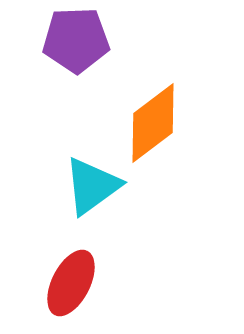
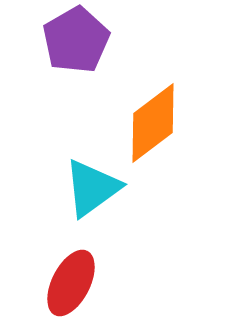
purple pentagon: rotated 28 degrees counterclockwise
cyan triangle: moved 2 px down
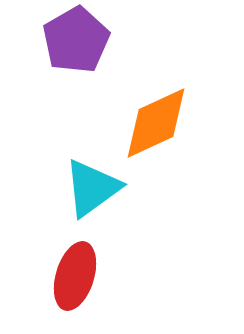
orange diamond: moved 3 px right; rotated 12 degrees clockwise
red ellipse: moved 4 px right, 7 px up; rotated 10 degrees counterclockwise
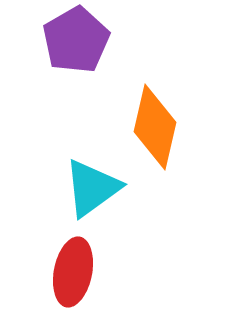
orange diamond: moved 1 px left, 4 px down; rotated 52 degrees counterclockwise
red ellipse: moved 2 px left, 4 px up; rotated 6 degrees counterclockwise
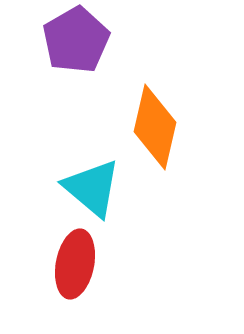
cyan triangle: rotated 44 degrees counterclockwise
red ellipse: moved 2 px right, 8 px up
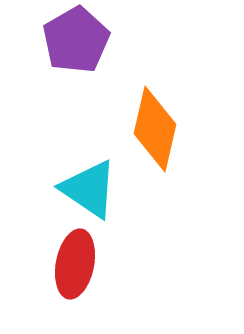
orange diamond: moved 2 px down
cyan triangle: moved 3 px left, 1 px down; rotated 6 degrees counterclockwise
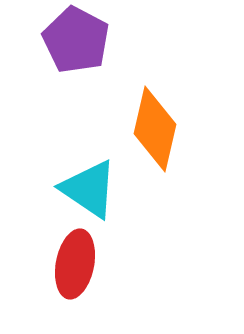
purple pentagon: rotated 14 degrees counterclockwise
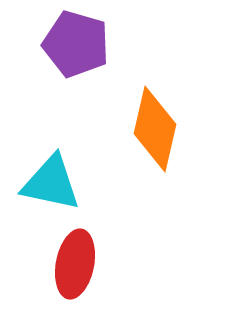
purple pentagon: moved 4 px down; rotated 12 degrees counterclockwise
cyan triangle: moved 38 px left, 6 px up; rotated 22 degrees counterclockwise
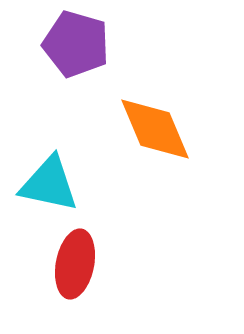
orange diamond: rotated 36 degrees counterclockwise
cyan triangle: moved 2 px left, 1 px down
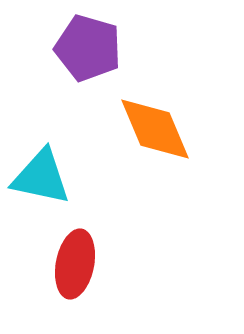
purple pentagon: moved 12 px right, 4 px down
cyan triangle: moved 8 px left, 7 px up
